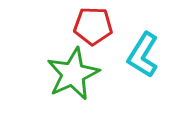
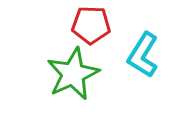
red pentagon: moved 2 px left, 1 px up
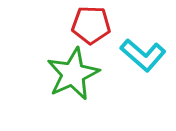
cyan L-shape: rotated 81 degrees counterclockwise
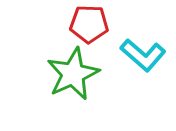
red pentagon: moved 2 px left, 1 px up
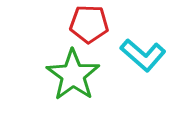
green star: moved 1 px down; rotated 12 degrees counterclockwise
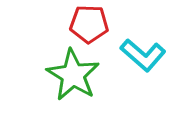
green star: rotated 4 degrees counterclockwise
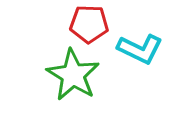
cyan L-shape: moved 3 px left, 6 px up; rotated 15 degrees counterclockwise
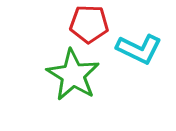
cyan L-shape: moved 1 px left
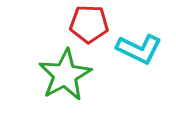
green star: moved 8 px left; rotated 12 degrees clockwise
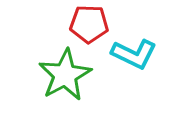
cyan L-shape: moved 5 px left, 5 px down
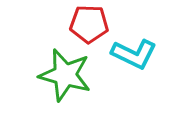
green star: rotated 28 degrees counterclockwise
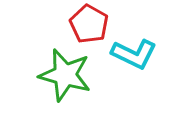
red pentagon: rotated 27 degrees clockwise
